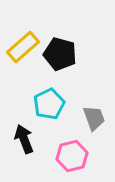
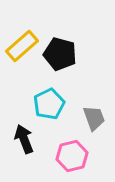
yellow rectangle: moved 1 px left, 1 px up
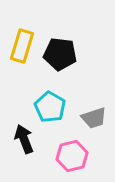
yellow rectangle: rotated 32 degrees counterclockwise
black pentagon: rotated 8 degrees counterclockwise
cyan pentagon: moved 1 px right, 3 px down; rotated 16 degrees counterclockwise
gray trapezoid: rotated 92 degrees clockwise
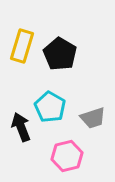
black pentagon: rotated 24 degrees clockwise
gray trapezoid: moved 1 px left
black arrow: moved 3 px left, 12 px up
pink hexagon: moved 5 px left
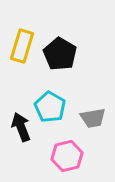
gray trapezoid: rotated 8 degrees clockwise
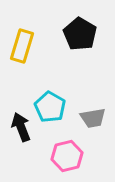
black pentagon: moved 20 px right, 20 px up
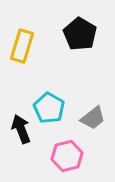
cyan pentagon: moved 1 px left, 1 px down
gray trapezoid: rotated 28 degrees counterclockwise
black arrow: moved 2 px down
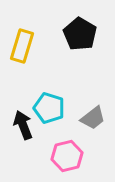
cyan pentagon: rotated 12 degrees counterclockwise
black arrow: moved 2 px right, 4 px up
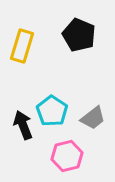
black pentagon: moved 1 px left, 1 px down; rotated 8 degrees counterclockwise
cyan pentagon: moved 3 px right, 3 px down; rotated 16 degrees clockwise
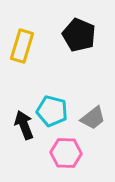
cyan pentagon: rotated 20 degrees counterclockwise
black arrow: moved 1 px right
pink hexagon: moved 1 px left, 3 px up; rotated 16 degrees clockwise
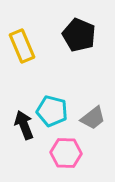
yellow rectangle: rotated 40 degrees counterclockwise
